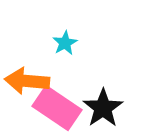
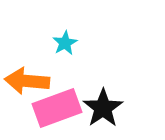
pink rectangle: rotated 54 degrees counterclockwise
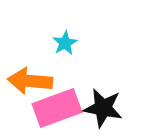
orange arrow: moved 3 px right
black star: rotated 27 degrees counterclockwise
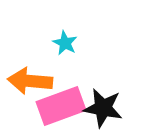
cyan star: rotated 15 degrees counterclockwise
pink rectangle: moved 4 px right, 2 px up
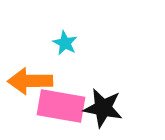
orange arrow: rotated 6 degrees counterclockwise
pink rectangle: rotated 30 degrees clockwise
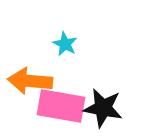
cyan star: moved 1 px down
orange arrow: rotated 6 degrees clockwise
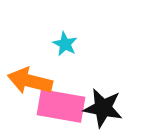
orange arrow: rotated 9 degrees clockwise
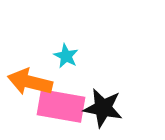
cyan star: moved 1 px right, 12 px down
orange arrow: moved 1 px down
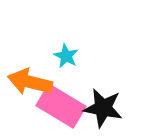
pink rectangle: rotated 21 degrees clockwise
